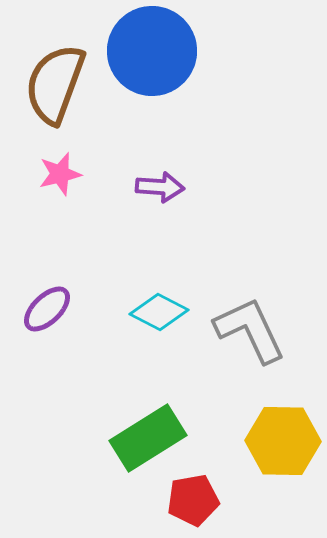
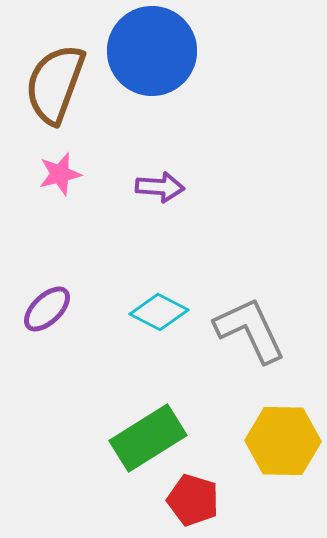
red pentagon: rotated 27 degrees clockwise
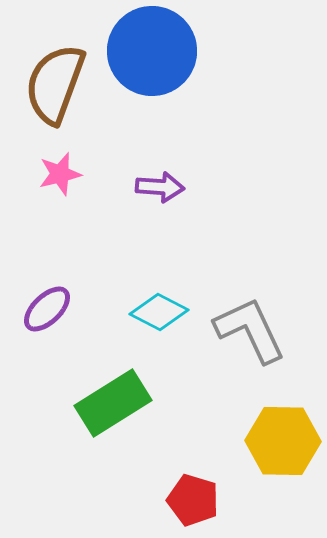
green rectangle: moved 35 px left, 35 px up
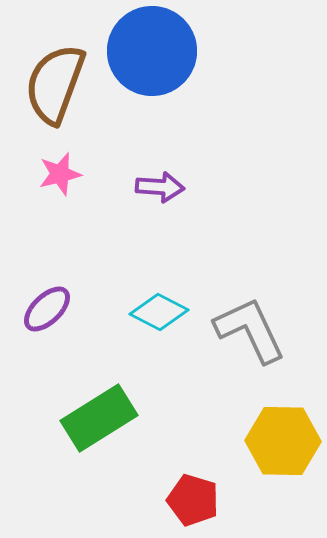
green rectangle: moved 14 px left, 15 px down
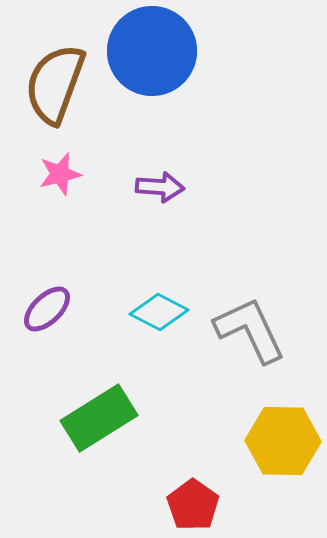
red pentagon: moved 5 px down; rotated 18 degrees clockwise
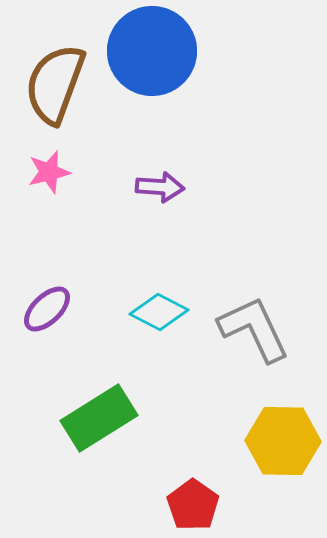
pink star: moved 11 px left, 2 px up
gray L-shape: moved 4 px right, 1 px up
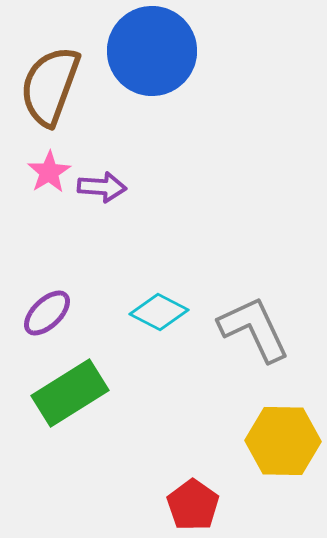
brown semicircle: moved 5 px left, 2 px down
pink star: rotated 18 degrees counterclockwise
purple arrow: moved 58 px left
purple ellipse: moved 4 px down
green rectangle: moved 29 px left, 25 px up
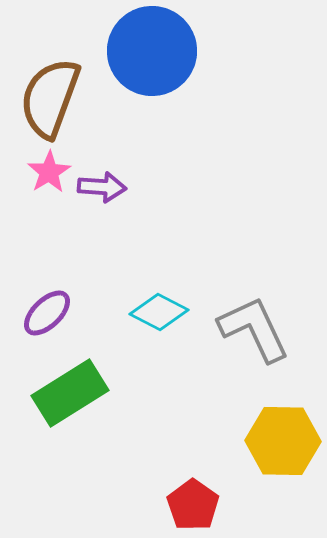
brown semicircle: moved 12 px down
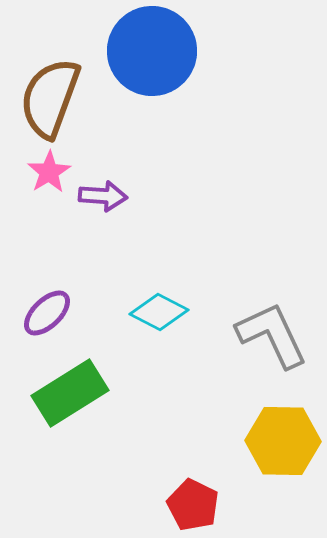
purple arrow: moved 1 px right, 9 px down
gray L-shape: moved 18 px right, 6 px down
red pentagon: rotated 9 degrees counterclockwise
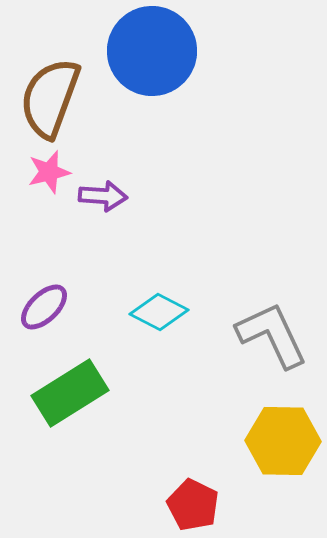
pink star: rotated 18 degrees clockwise
purple ellipse: moved 3 px left, 6 px up
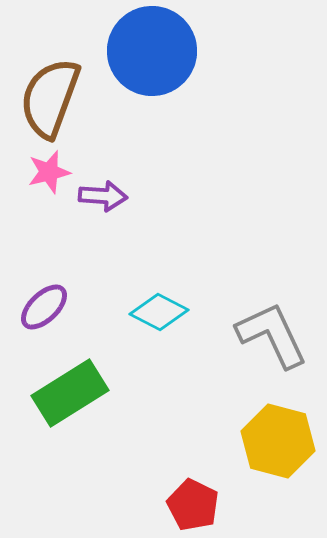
yellow hexagon: moved 5 px left; rotated 14 degrees clockwise
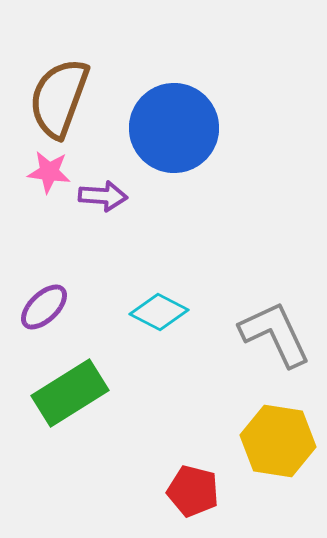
blue circle: moved 22 px right, 77 px down
brown semicircle: moved 9 px right
pink star: rotated 21 degrees clockwise
gray L-shape: moved 3 px right, 1 px up
yellow hexagon: rotated 6 degrees counterclockwise
red pentagon: moved 14 px up; rotated 12 degrees counterclockwise
